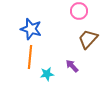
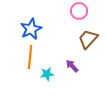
blue star: rotated 30 degrees clockwise
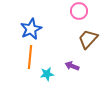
purple arrow: rotated 24 degrees counterclockwise
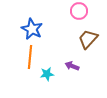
blue star: moved 1 px right; rotated 20 degrees counterclockwise
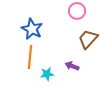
pink circle: moved 2 px left
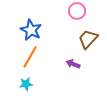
blue star: moved 1 px left, 1 px down
orange line: rotated 25 degrees clockwise
purple arrow: moved 1 px right, 2 px up
cyan star: moved 21 px left, 10 px down
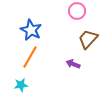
cyan star: moved 5 px left, 1 px down
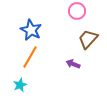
cyan star: moved 1 px left; rotated 16 degrees counterclockwise
